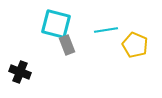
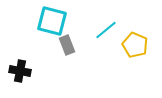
cyan square: moved 4 px left, 3 px up
cyan line: rotated 30 degrees counterclockwise
black cross: moved 1 px up; rotated 10 degrees counterclockwise
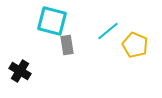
cyan line: moved 2 px right, 1 px down
gray rectangle: rotated 12 degrees clockwise
black cross: rotated 20 degrees clockwise
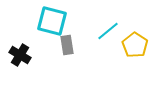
yellow pentagon: rotated 10 degrees clockwise
black cross: moved 16 px up
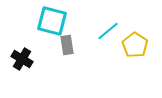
black cross: moved 2 px right, 4 px down
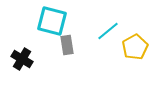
yellow pentagon: moved 2 px down; rotated 10 degrees clockwise
